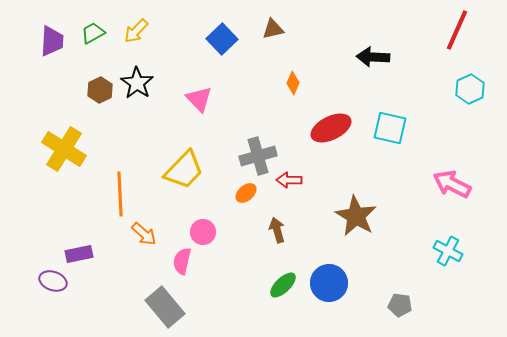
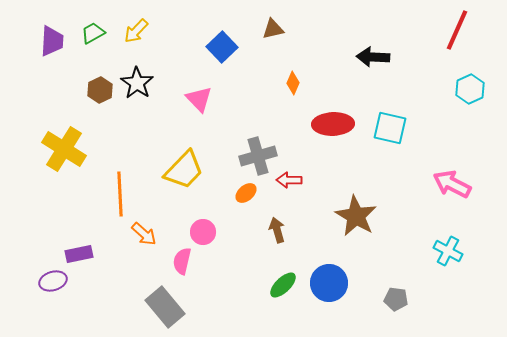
blue square: moved 8 px down
red ellipse: moved 2 px right, 4 px up; rotated 24 degrees clockwise
purple ellipse: rotated 36 degrees counterclockwise
gray pentagon: moved 4 px left, 6 px up
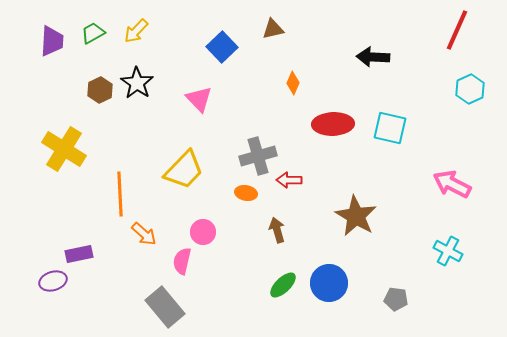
orange ellipse: rotated 50 degrees clockwise
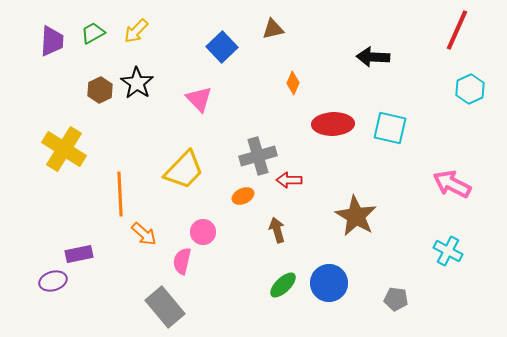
orange ellipse: moved 3 px left, 3 px down; rotated 35 degrees counterclockwise
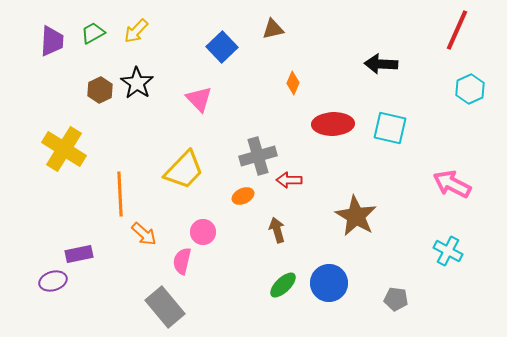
black arrow: moved 8 px right, 7 px down
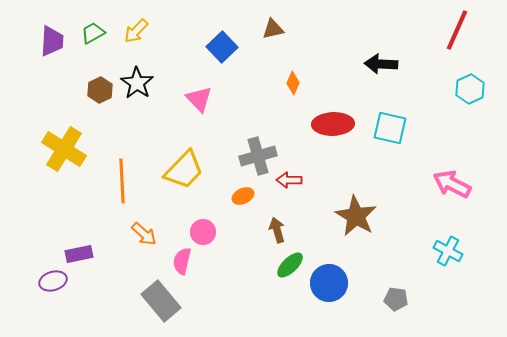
orange line: moved 2 px right, 13 px up
green ellipse: moved 7 px right, 20 px up
gray rectangle: moved 4 px left, 6 px up
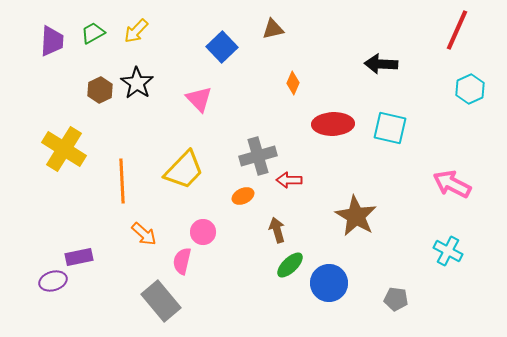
purple rectangle: moved 3 px down
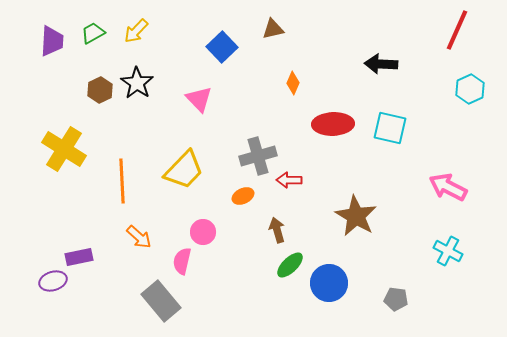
pink arrow: moved 4 px left, 3 px down
orange arrow: moved 5 px left, 3 px down
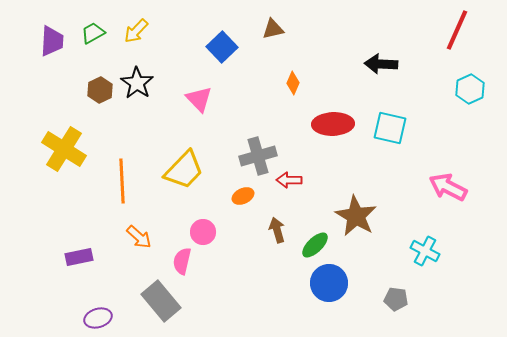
cyan cross: moved 23 px left
green ellipse: moved 25 px right, 20 px up
purple ellipse: moved 45 px right, 37 px down
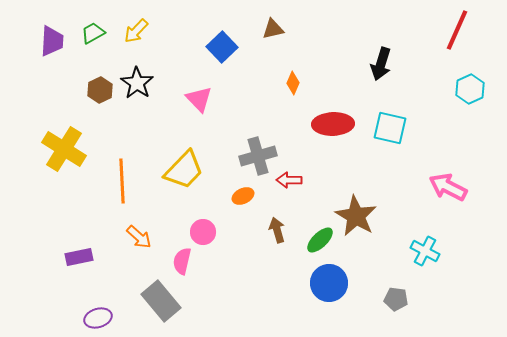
black arrow: rotated 76 degrees counterclockwise
green ellipse: moved 5 px right, 5 px up
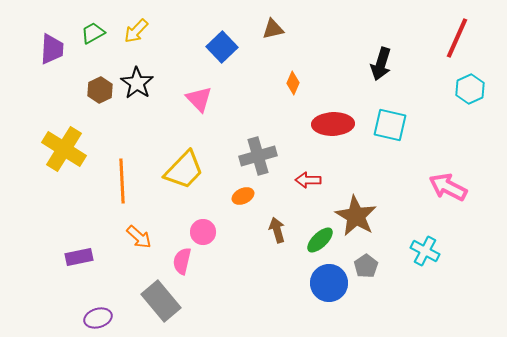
red line: moved 8 px down
purple trapezoid: moved 8 px down
cyan square: moved 3 px up
red arrow: moved 19 px right
gray pentagon: moved 30 px left, 33 px up; rotated 30 degrees clockwise
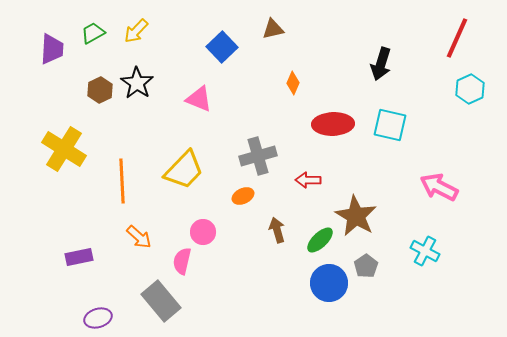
pink triangle: rotated 24 degrees counterclockwise
pink arrow: moved 9 px left
